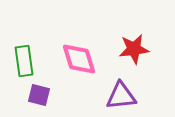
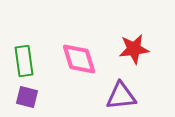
purple square: moved 12 px left, 2 px down
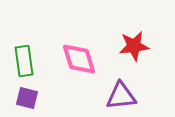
red star: moved 3 px up
purple square: moved 1 px down
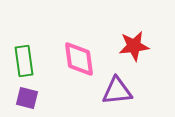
pink diamond: rotated 9 degrees clockwise
purple triangle: moved 4 px left, 5 px up
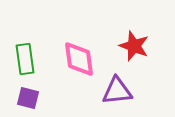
red star: rotated 28 degrees clockwise
green rectangle: moved 1 px right, 2 px up
purple square: moved 1 px right
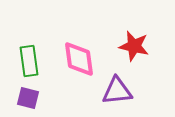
red star: rotated 8 degrees counterclockwise
green rectangle: moved 4 px right, 2 px down
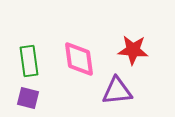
red star: moved 1 px left, 4 px down; rotated 8 degrees counterclockwise
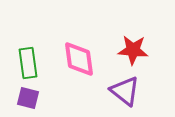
green rectangle: moved 1 px left, 2 px down
purple triangle: moved 8 px right; rotated 44 degrees clockwise
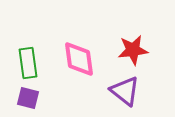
red star: rotated 12 degrees counterclockwise
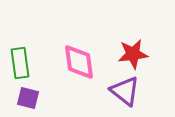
red star: moved 4 px down
pink diamond: moved 3 px down
green rectangle: moved 8 px left
